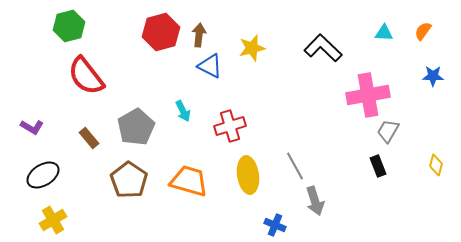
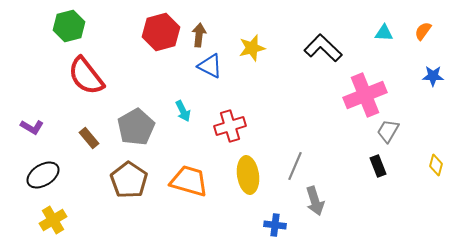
pink cross: moved 3 px left; rotated 12 degrees counterclockwise
gray line: rotated 52 degrees clockwise
blue cross: rotated 15 degrees counterclockwise
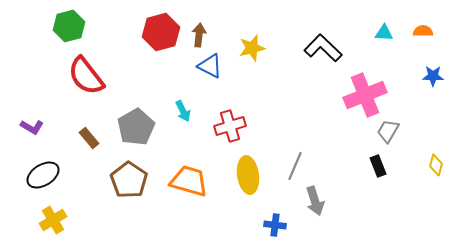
orange semicircle: rotated 54 degrees clockwise
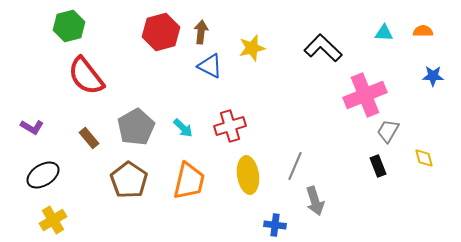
brown arrow: moved 2 px right, 3 px up
cyan arrow: moved 17 px down; rotated 20 degrees counterclockwise
yellow diamond: moved 12 px left, 7 px up; rotated 30 degrees counterclockwise
orange trapezoid: rotated 87 degrees clockwise
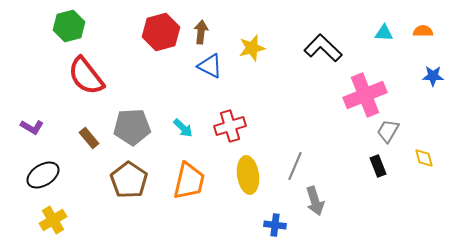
gray pentagon: moved 4 px left; rotated 27 degrees clockwise
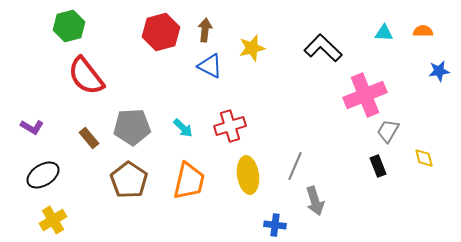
brown arrow: moved 4 px right, 2 px up
blue star: moved 6 px right, 5 px up; rotated 10 degrees counterclockwise
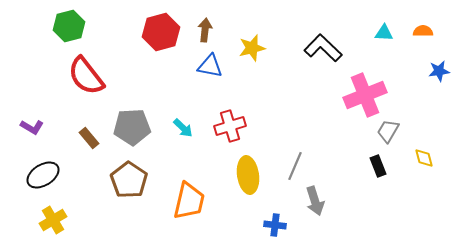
blue triangle: rotated 16 degrees counterclockwise
orange trapezoid: moved 20 px down
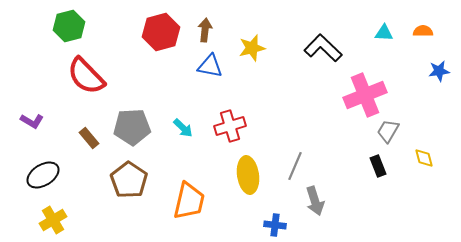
red semicircle: rotated 6 degrees counterclockwise
purple L-shape: moved 6 px up
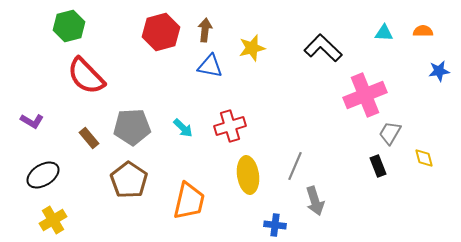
gray trapezoid: moved 2 px right, 2 px down
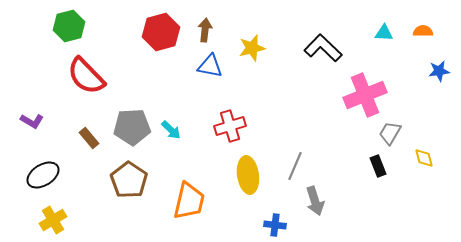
cyan arrow: moved 12 px left, 2 px down
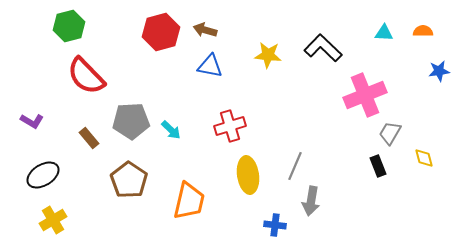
brown arrow: rotated 80 degrees counterclockwise
yellow star: moved 16 px right, 7 px down; rotated 20 degrees clockwise
gray pentagon: moved 1 px left, 6 px up
gray arrow: moved 4 px left; rotated 28 degrees clockwise
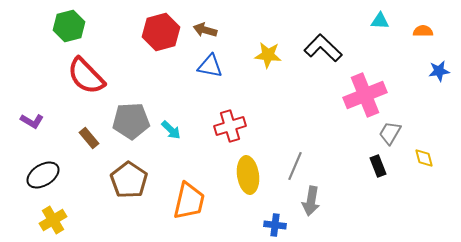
cyan triangle: moved 4 px left, 12 px up
